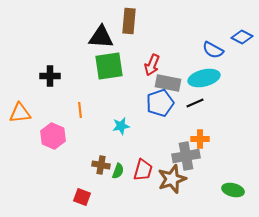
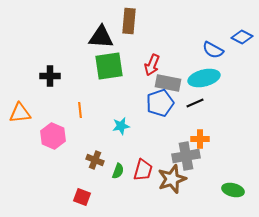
brown cross: moved 6 px left, 5 px up; rotated 12 degrees clockwise
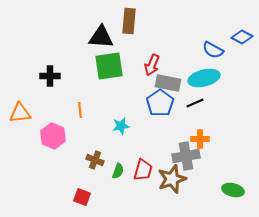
blue pentagon: rotated 16 degrees counterclockwise
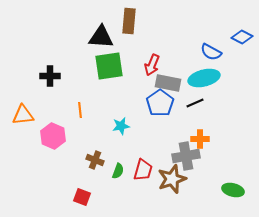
blue semicircle: moved 2 px left, 2 px down
orange triangle: moved 3 px right, 2 px down
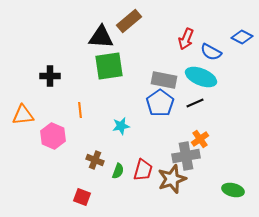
brown rectangle: rotated 45 degrees clockwise
red arrow: moved 34 px right, 26 px up
cyan ellipse: moved 3 px left, 1 px up; rotated 36 degrees clockwise
gray rectangle: moved 4 px left, 3 px up
orange cross: rotated 36 degrees counterclockwise
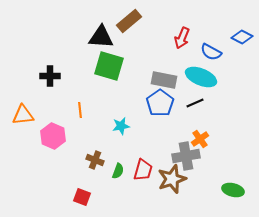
red arrow: moved 4 px left, 1 px up
green square: rotated 24 degrees clockwise
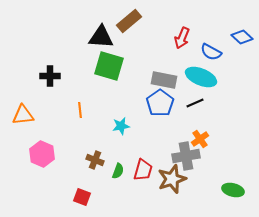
blue diamond: rotated 15 degrees clockwise
pink hexagon: moved 11 px left, 18 px down
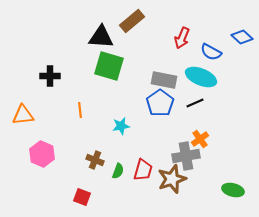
brown rectangle: moved 3 px right
